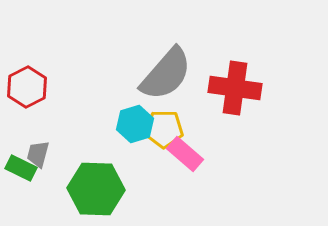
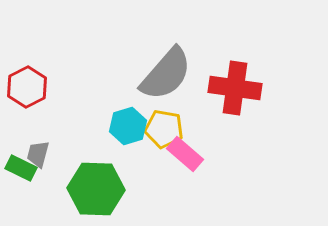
cyan hexagon: moved 7 px left, 2 px down
yellow pentagon: rotated 9 degrees clockwise
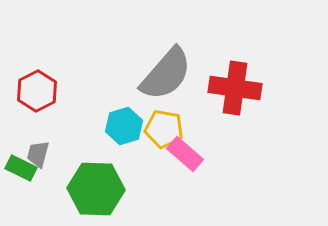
red hexagon: moved 10 px right, 4 px down
cyan hexagon: moved 4 px left
